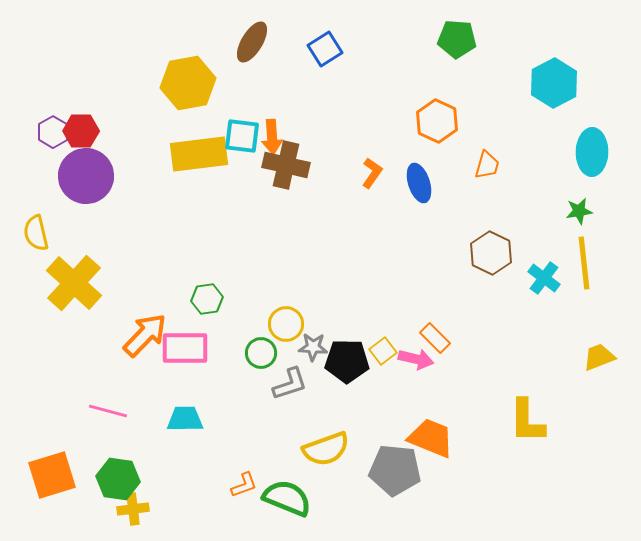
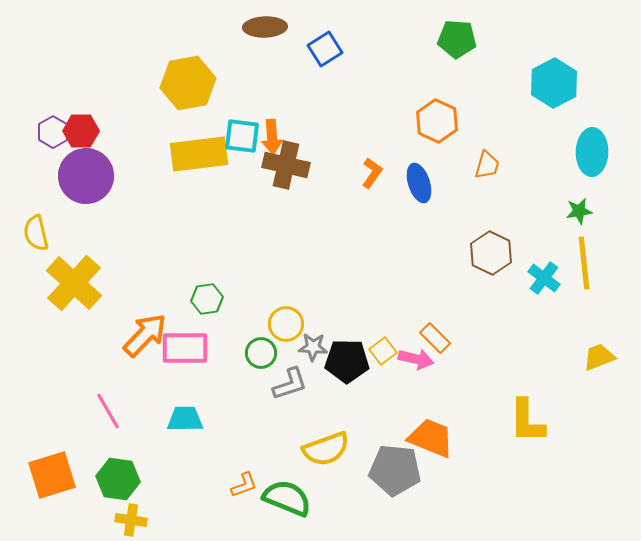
brown ellipse at (252, 42): moved 13 px right, 15 px up; rotated 57 degrees clockwise
pink line at (108, 411): rotated 45 degrees clockwise
yellow cross at (133, 509): moved 2 px left, 11 px down; rotated 16 degrees clockwise
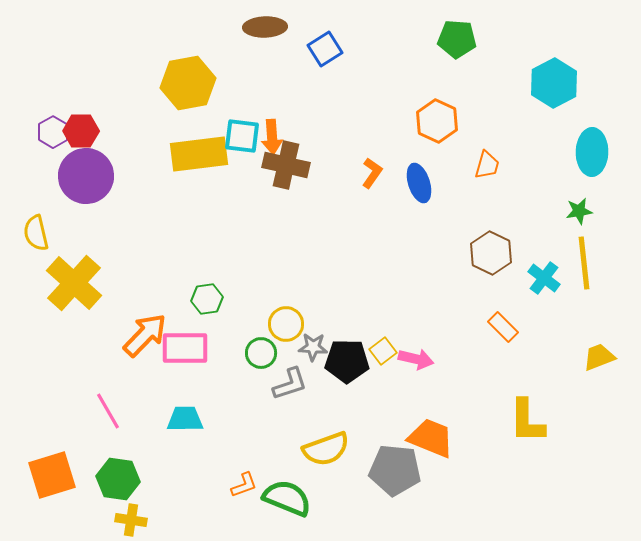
orange rectangle at (435, 338): moved 68 px right, 11 px up
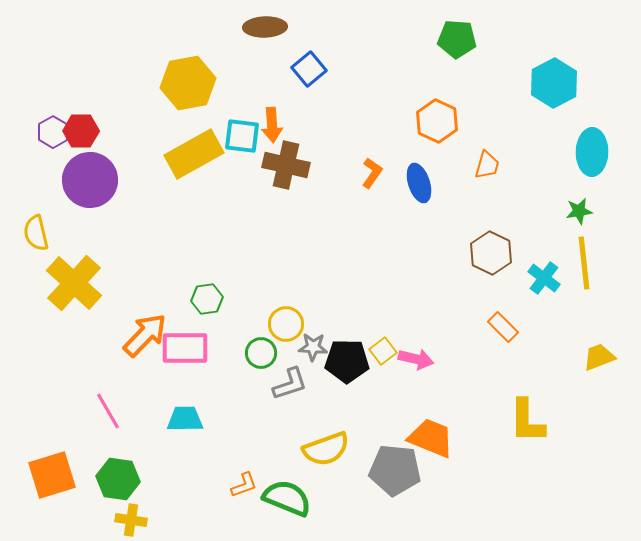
blue square at (325, 49): moved 16 px left, 20 px down; rotated 8 degrees counterclockwise
orange arrow at (272, 137): moved 12 px up
yellow rectangle at (199, 154): moved 5 px left; rotated 22 degrees counterclockwise
purple circle at (86, 176): moved 4 px right, 4 px down
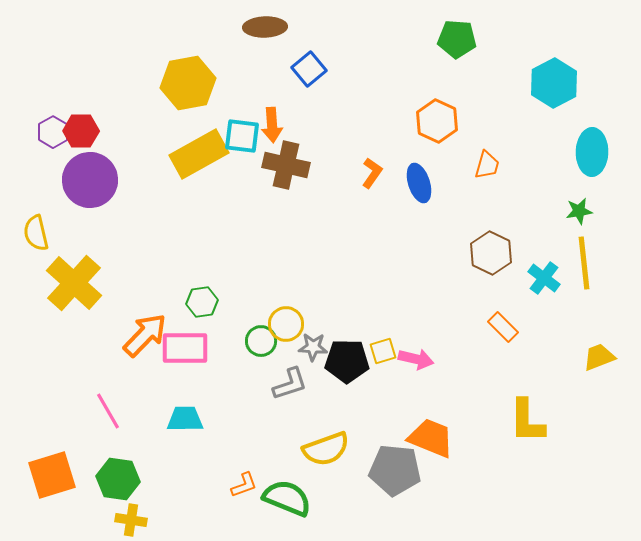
yellow rectangle at (194, 154): moved 5 px right
green hexagon at (207, 299): moved 5 px left, 3 px down
yellow square at (383, 351): rotated 20 degrees clockwise
green circle at (261, 353): moved 12 px up
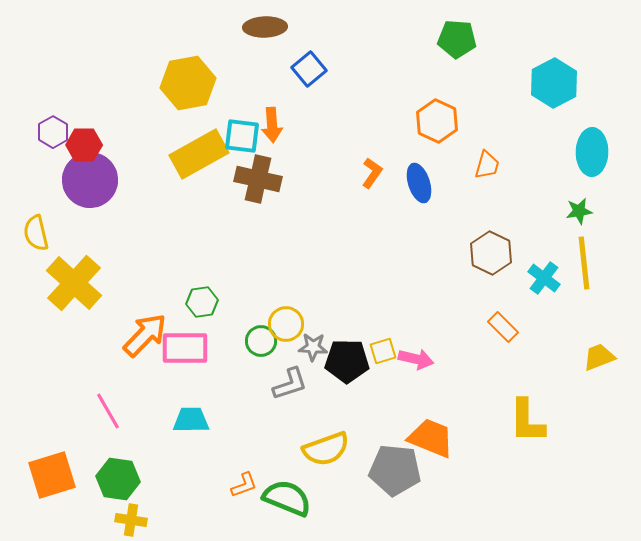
red hexagon at (81, 131): moved 3 px right, 14 px down
brown cross at (286, 165): moved 28 px left, 14 px down
cyan trapezoid at (185, 419): moved 6 px right, 1 px down
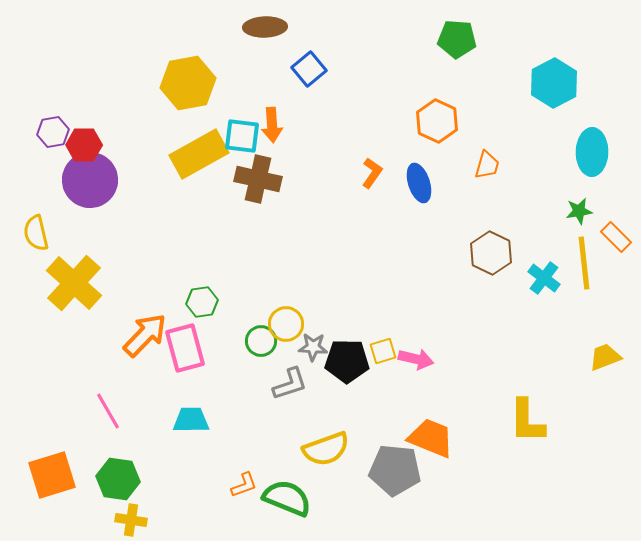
purple hexagon at (53, 132): rotated 20 degrees clockwise
orange rectangle at (503, 327): moved 113 px right, 90 px up
pink rectangle at (185, 348): rotated 75 degrees clockwise
yellow trapezoid at (599, 357): moved 6 px right
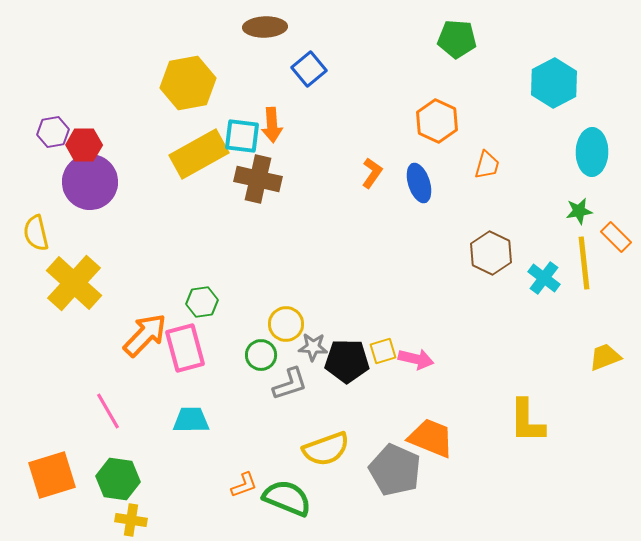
purple circle at (90, 180): moved 2 px down
green circle at (261, 341): moved 14 px down
gray pentagon at (395, 470): rotated 18 degrees clockwise
